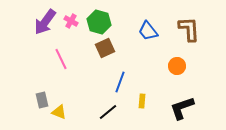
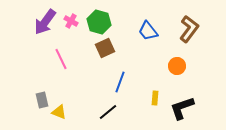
brown L-shape: rotated 40 degrees clockwise
yellow rectangle: moved 13 px right, 3 px up
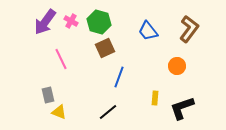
blue line: moved 1 px left, 5 px up
gray rectangle: moved 6 px right, 5 px up
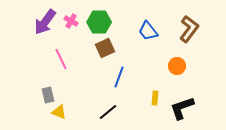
green hexagon: rotated 15 degrees counterclockwise
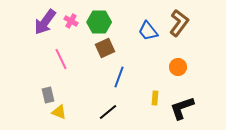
brown L-shape: moved 10 px left, 6 px up
orange circle: moved 1 px right, 1 px down
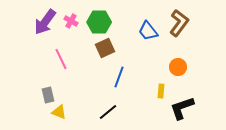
yellow rectangle: moved 6 px right, 7 px up
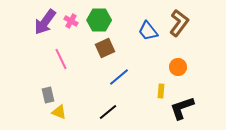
green hexagon: moved 2 px up
blue line: rotated 30 degrees clockwise
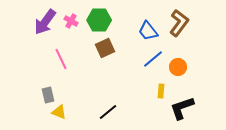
blue line: moved 34 px right, 18 px up
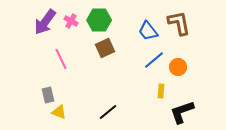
brown L-shape: rotated 48 degrees counterclockwise
blue line: moved 1 px right, 1 px down
black L-shape: moved 4 px down
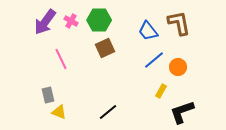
yellow rectangle: rotated 24 degrees clockwise
